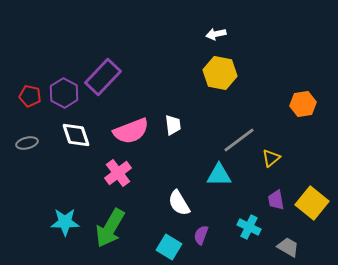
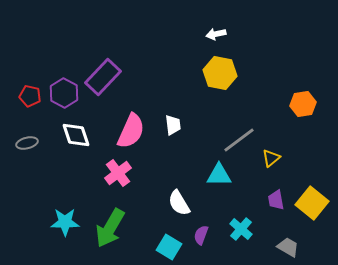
pink semicircle: rotated 45 degrees counterclockwise
cyan cross: moved 8 px left, 2 px down; rotated 15 degrees clockwise
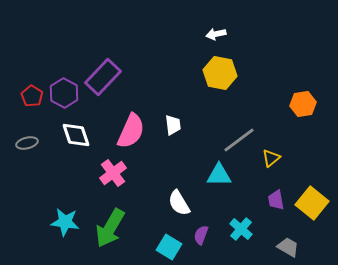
red pentagon: moved 2 px right; rotated 20 degrees clockwise
pink cross: moved 5 px left
cyan star: rotated 8 degrees clockwise
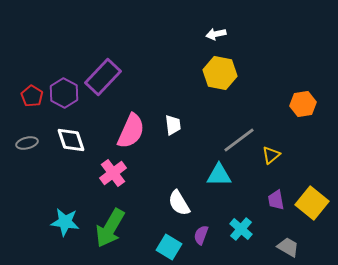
white diamond: moved 5 px left, 5 px down
yellow triangle: moved 3 px up
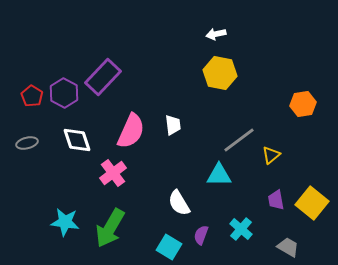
white diamond: moved 6 px right
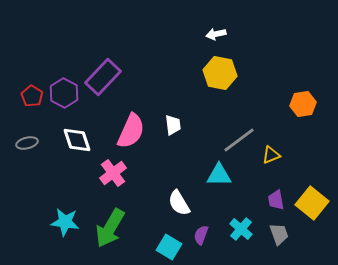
yellow triangle: rotated 18 degrees clockwise
gray trapezoid: moved 9 px left, 13 px up; rotated 40 degrees clockwise
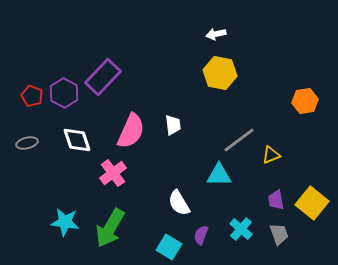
red pentagon: rotated 10 degrees counterclockwise
orange hexagon: moved 2 px right, 3 px up
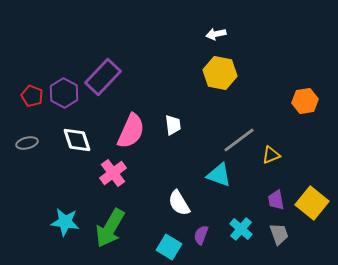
cyan triangle: rotated 20 degrees clockwise
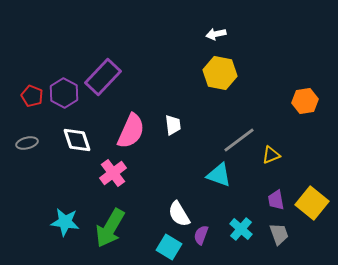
white semicircle: moved 11 px down
